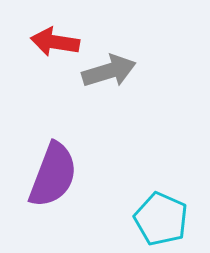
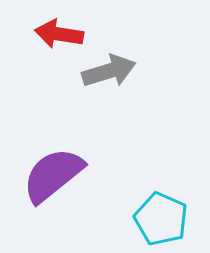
red arrow: moved 4 px right, 8 px up
purple semicircle: rotated 150 degrees counterclockwise
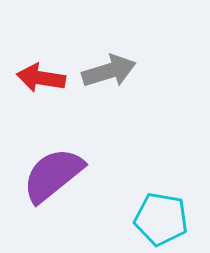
red arrow: moved 18 px left, 44 px down
cyan pentagon: rotated 14 degrees counterclockwise
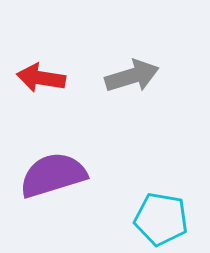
gray arrow: moved 23 px right, 5 px down
purple semicircle: rotated 22 degrees clockwise
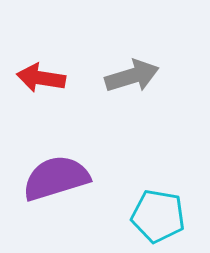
purple semicircle: moved 3 px right, 3 px down
cyan pentagon: moved 3 px left, 3 px up
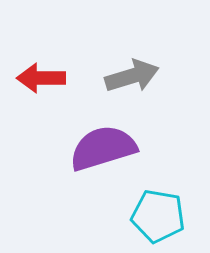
red arrow: rotated 9 degrees counterclockwise
purple semicircle: moved 47 px right, 30 px up
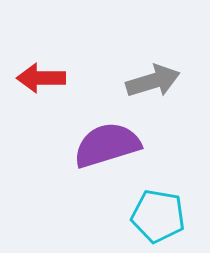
gray arrow: moved 21 px right, 5 px down
purple semicircle: moved 4 px right, 3 px up
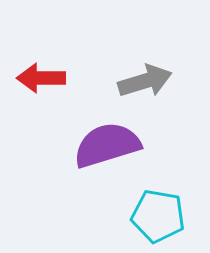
gray arrow: moved 8 px left
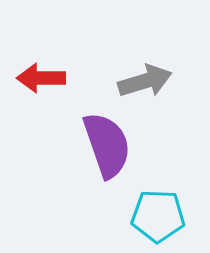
purple semicircle: rotated 88 degrees clockwise
cyan pentagon: rotated 8 degrees counterclockwise
